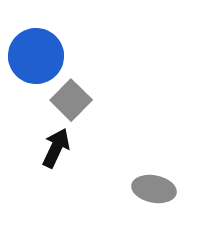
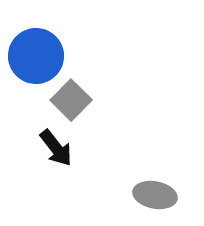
black arrow: rotated 117 degrees clockwise
gray ellipse: moved 1 px right, 6 px down
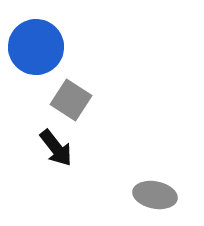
blue circle: moved 9 px up
gray square: rotated 12 degrees counterclockwise
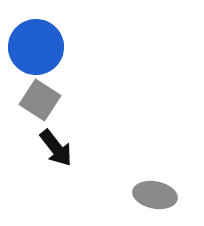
gray square: moved 31 px left
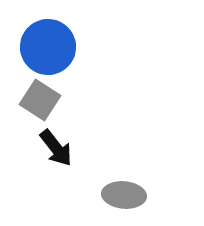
blue circle: moved 12 px right
gray ellipse: moved 31 px left; rotated 6 degrees counterclockwise
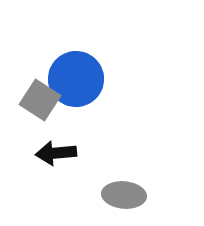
blue circle: moved 28 px right, 32 px down
black arrow: moved 5 px down; rotated 123 degrees clockwise
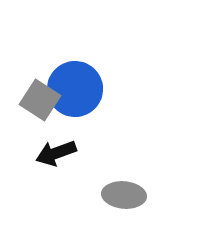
blue circle: moved 1 px left, 10 px down
black arrow: rotated 15 degrees counterclockwise
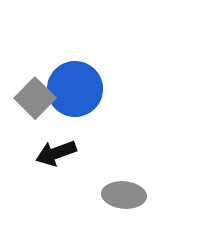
gray square: moved 5 px left, 2 px up; rotated 12 degrees clockwise
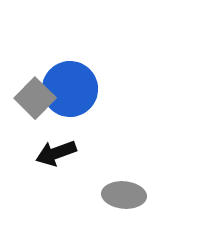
blue circle: moved 5 px left
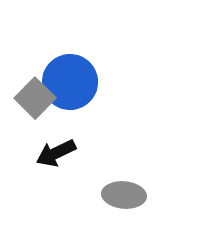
blue circle: moved 7 px up
black arrow: rotated 6 degrees counterclockwise
